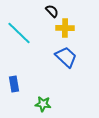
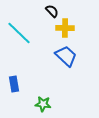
blue trapezoid: moved 1 px up
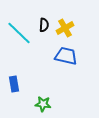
black semicircle: moved 8 px left, 14 px down; rotated 48 degrees clockwise
yellow cross: rotated 30 degrees counterclockwise
blue trapezoid: rotated 30 degrees counterclockwise
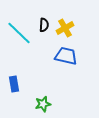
green star: rotated 21 degrees counterclockwise
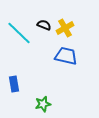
black semicircle: rotated 72 degrees counterclockwise
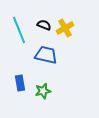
cyan line: moved 3 px up; rotated 24 degrees clockwise
blue trapezoid: moved 20 px left, 1 px up
blue rectangle: moved 6 px right, 1 px up
green star: moved 13 px up
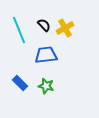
black semicircle: rotated 24 degrees clockwise
blue trapezoid: rotated 20 degrees counterclockwise
blue rectangle: rotated 35 degrees counterclockwise
green star: moved 3 px right, 5 px up; rotated 28 degrees clockwise
